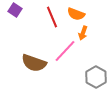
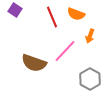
orange arrow: moved 7 px right, 3 px down
gray hexagon: moved 6 px left, 2 px down
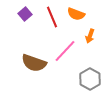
purple square: moved 10 px right, 4 px down; rotated 16 degrees clockwise
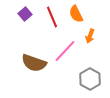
orange semicircle: rotated 42 degrees clockwise
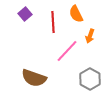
red line: moved 1 px right, 5 px down; rotated 20 degrees clockwise
pink line: moved 2 px right
brown semicircle: moved 15 px down
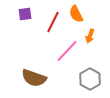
purple square: rotated 32 degrees clockwise
red line: rotated 30 degrees clockwise
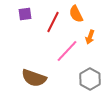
orange arrow: moved 1 px down
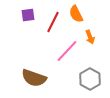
purple square: moved 3 px right, 1 px down
orange arrow: rotated 40 degrees counterclockwise
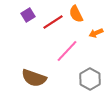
purple square: rotated 24 degrees counterclockwise
red line: rotated 30 degrees clockwise
orange arrow: moved 6 px right, 4 px up; rotated 88 degrees clockwise
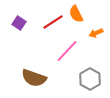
purple square: moved 9 px left, 8 px down; rotated 24 degrees counterclockwise
